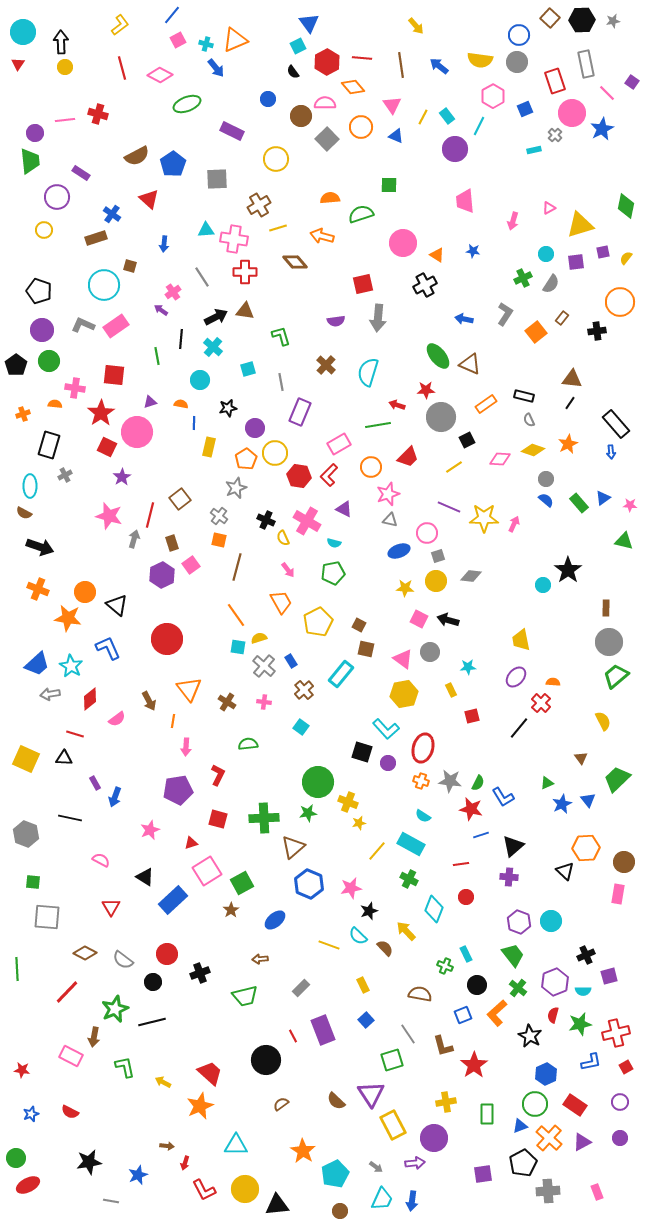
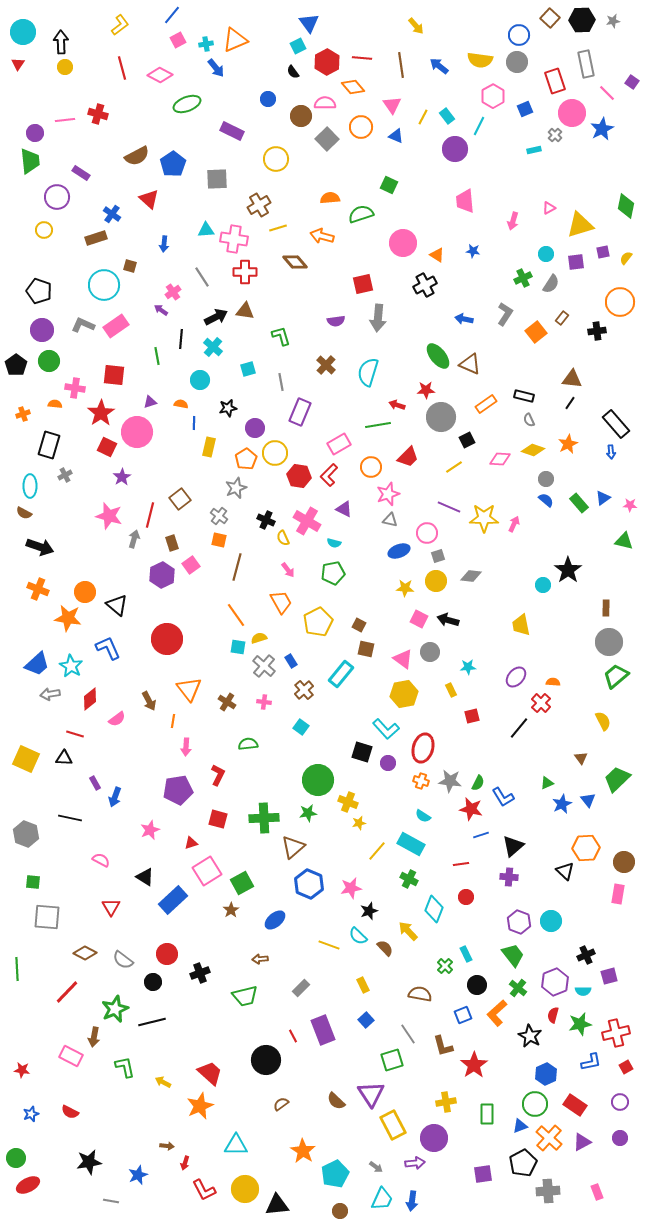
cyan cross at (206, 44): rotated 24 degrees counterclockwise
green square at (389, 185): rotated 24 degrees clockwise
yellow trapezoid at (521, 640): moved 15 px up
green circle at (318, 782): moved 2 px up
yellow arrow at (406, 931): moved 2 px right
green cross at (445, 966): rotated 21 degrees clockwise
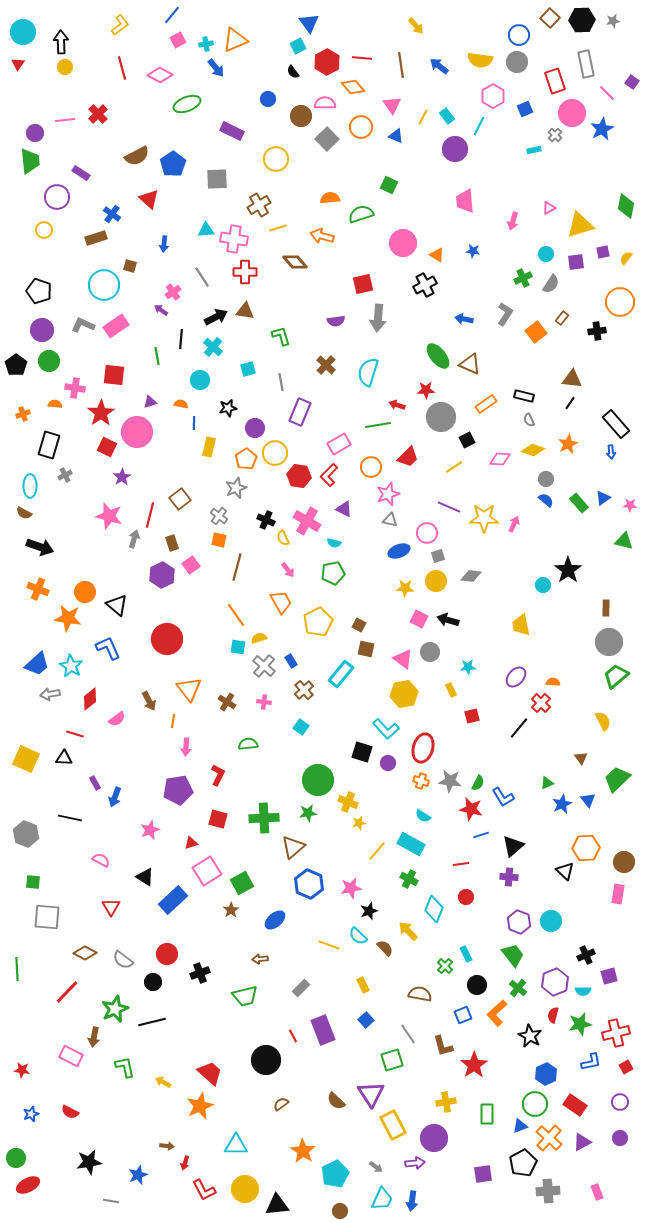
red cross at (98, 114): rotated 30 degrees clockwise
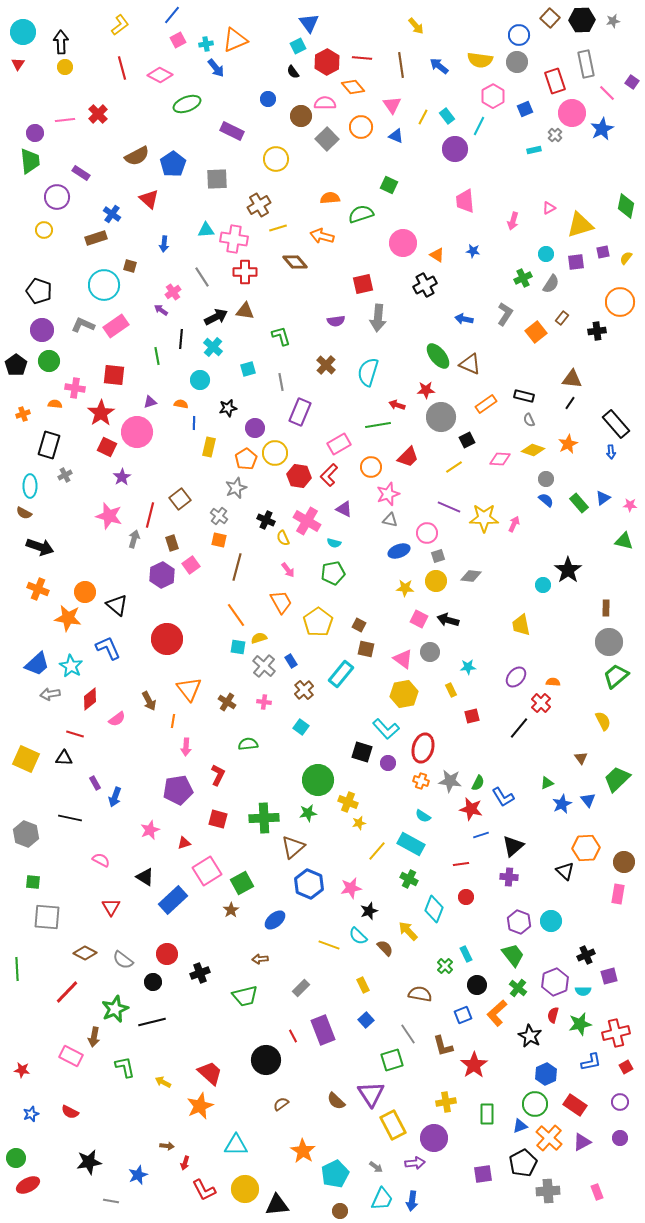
yellow pentagon at (318, 622): rotated 8 degrees counterclockwise
red triangle at (191, 843): moved 7 px left
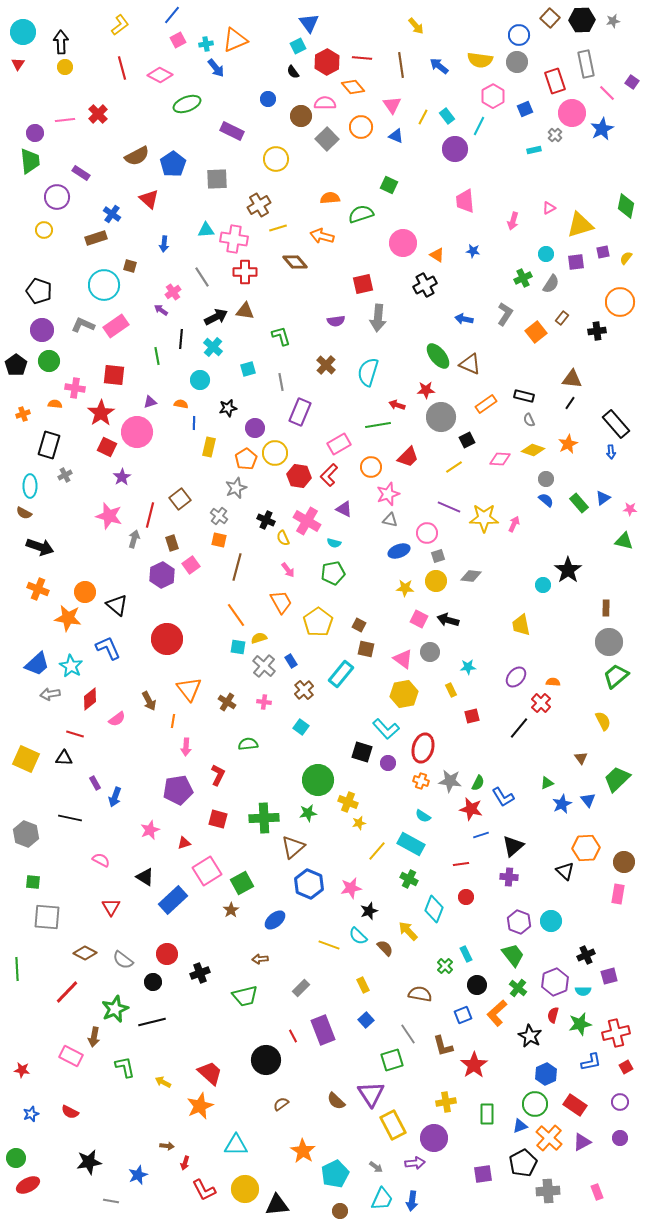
pink star at (630, 505): moved 4 px down
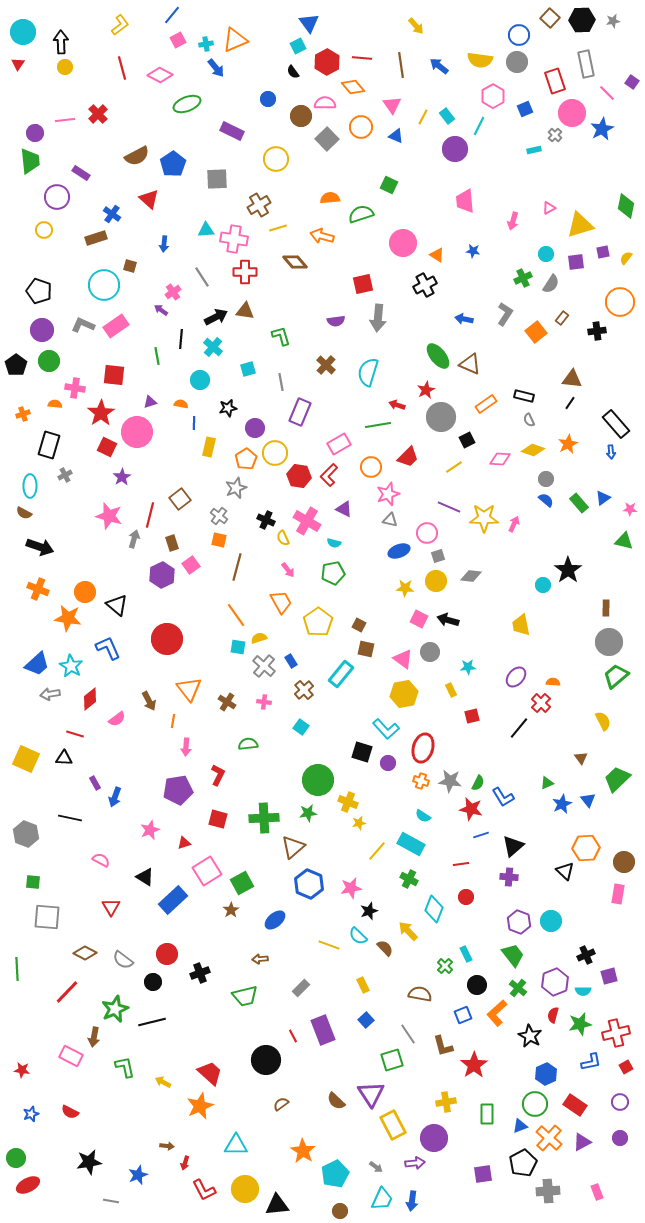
red star at (426, 390): rotated 24 degrees counterclockwise
